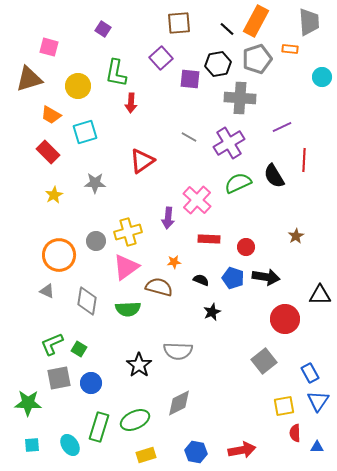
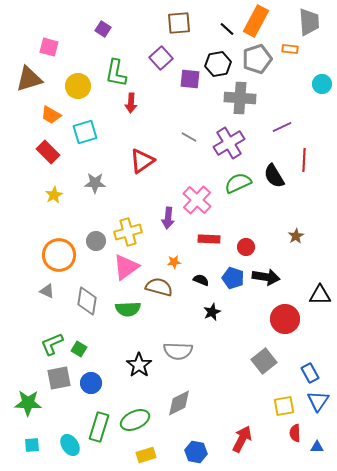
cyan circle at (322, 77): moved 7 px down
red arrow at (242, 450): moved 11 px up; rotated 52 degrees counterclockwise
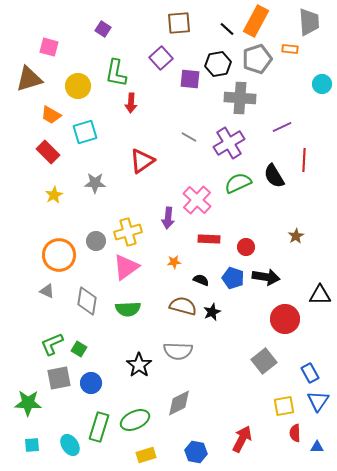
brown semicircle at (159, 287): moved 24 px right, 19 px down
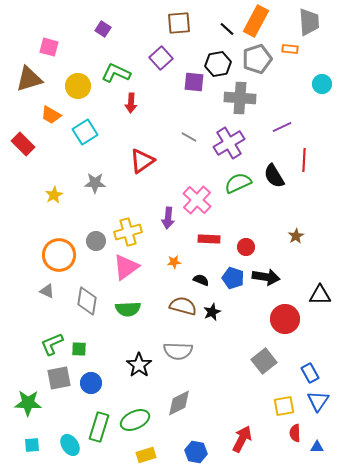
green L-shape at (116, 73): rotated 104 degrees clockwise
purple square at (190, 79): moved 4 px right, 3 px down
cyan square at (85, 132): rotated 15 degrees counterclockwise
red rectangle at (48, 152): moved 25 px left, 8 px up
green square at (79, 349): rotated 28 degrees counterclockwise
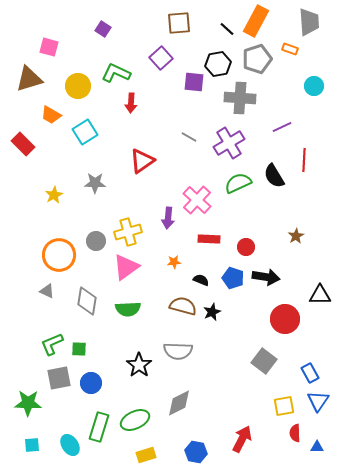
orange rectangle at (290, 49): rotated 14 degrees clockwise
cyan circle at (322, 84): moved 8 px left, 2 px down
gray square at (264, 361): rotated 15 degrees counterclockwise
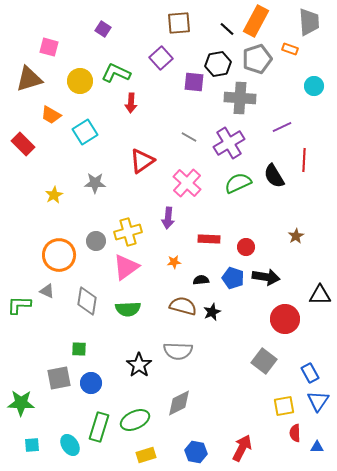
yellow circle at (78, 86): moved 2 px right, 5 px up
pink cross at (197, 200): moved 10 px left, 17 px up
black semicircle at (201, 280): rotated 28 degrees counterclockwise
green L-shape at (52, 344): moved 33 px left, 39 px up; rotated 25 degrees clockwise
green star at (28, 403): moved 7 px left
red arrow at (242, 439): moved 9 px down
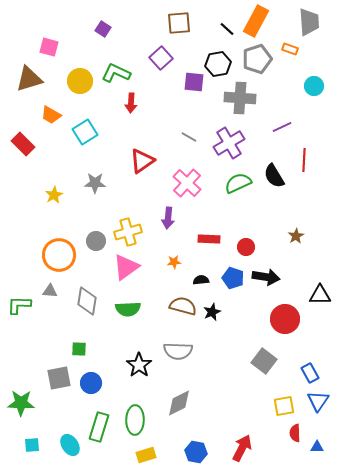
gray triangle at (47, 291): moved 3 px right; rotated 21 degrees counterclockwise
green ellipse at (135, 420): rotated 64 degrees counterclockwise
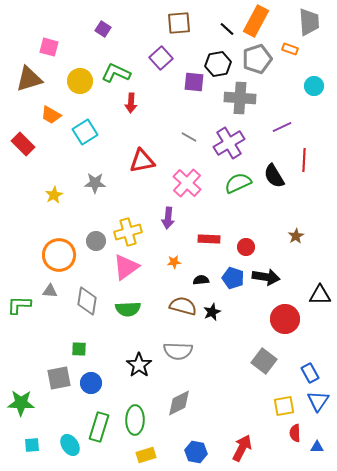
red triangle at (142, 161): rotated 24 degrees clockwise
